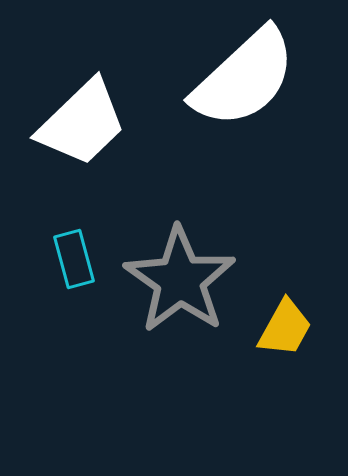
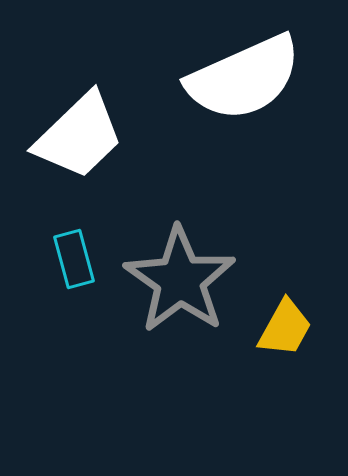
white semicircle: rotated 19 degrees clockwise
white trapezoid: moved 3 px left, 13 px down
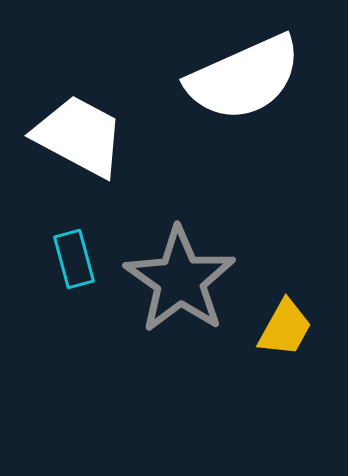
white trapezoid: rotated 108 degrees counterclockwise
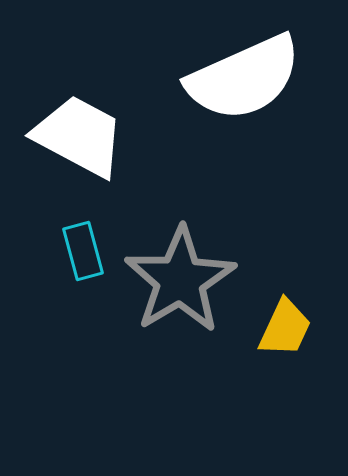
cyan rectangle: moved 9 px right, 8 px up
gray star: rotated 6 degrees clockwise
yellow trapezoid: rotated 4 degrees counterclockwise
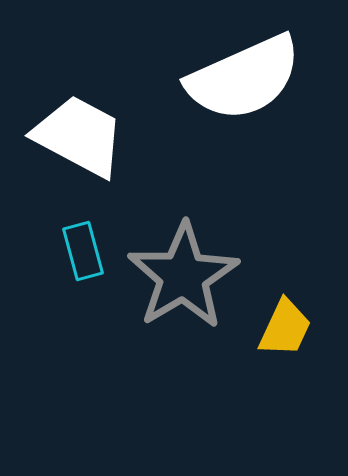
gray star: moved 3 px right, 4 px up
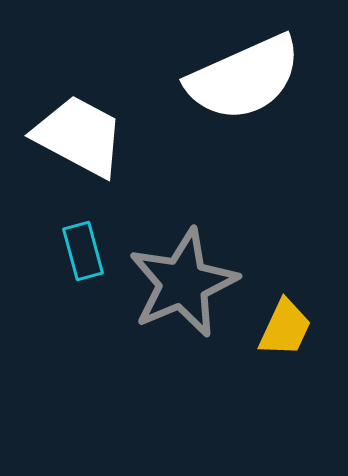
gray star: moved 7 px down; rotated 8 degrees clockwise
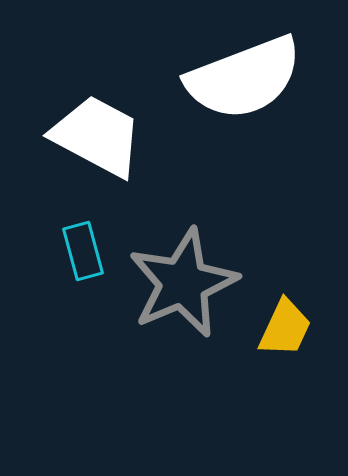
white semicircle: rotated 3 degrees clockwise
white trapezoid: moved 18 px right
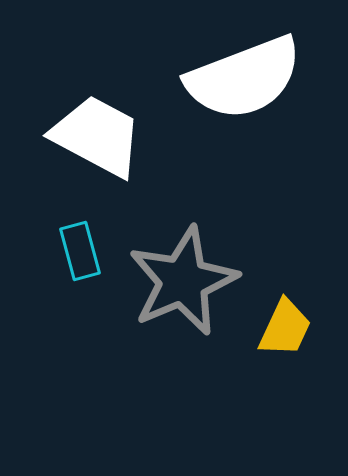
cyan rectangle: moved 3 px left
gray star: moved 2 px up
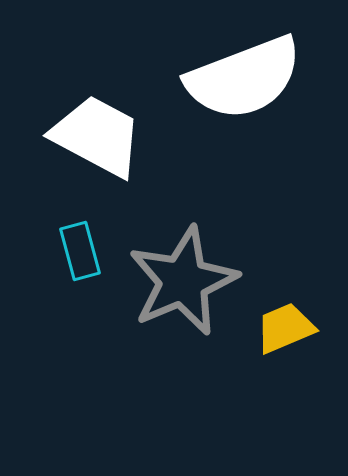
yellow trapezoid: rotated 138 degrees counterclockwise
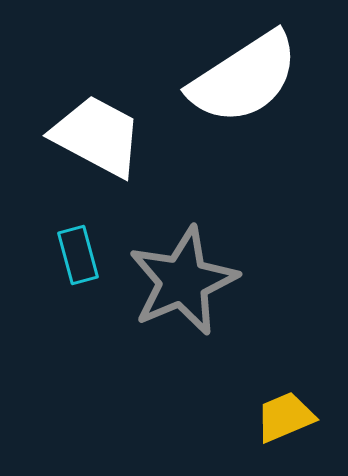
white semicircle: rotated 12 degrees counterclockwise
cyan rectangle: moved 2 px left, 4 px down
yellow trapezoid: moved 89 px down
